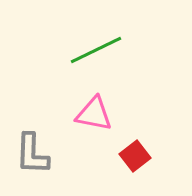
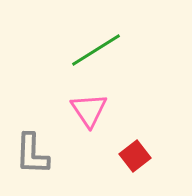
green line: rotated 6 degrees counterclockwise
pink triangle: moved 5 px left, 4 px up; rotated 45 degrees clockwise
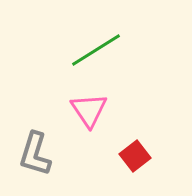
gray L-shape: moved 3 px right; rotated 15 degrees clockwise
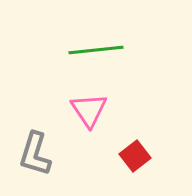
green line: rotated 26 degrees clockwise
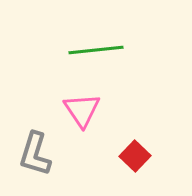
pink triangle: moved 7 px left
red square: rotated 8 degrees counterclockwise
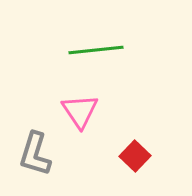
pink triangle: moved 2 px left, 1 px down
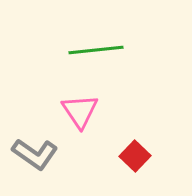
gray L-shape: rotated 72 degrees counterclockwise
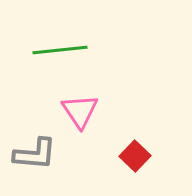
green line: moved 36 px left
gray L-shape: rotated 30 degrees counterclockwise
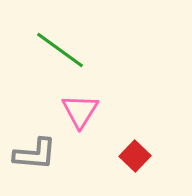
green line: rotated 42 degrees clockwise
pink triangle: rotated 6 degrees clockwise
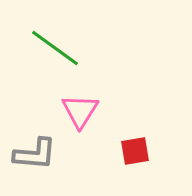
green line: moved 5 px left, 2 px up
red square: moved 5 px up; rotated 36 degrees clockwise
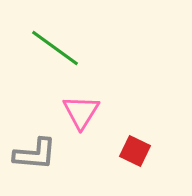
pink triangle: moved 1 px right, 1 px down
red square: rotated 36 degrees clockwise
